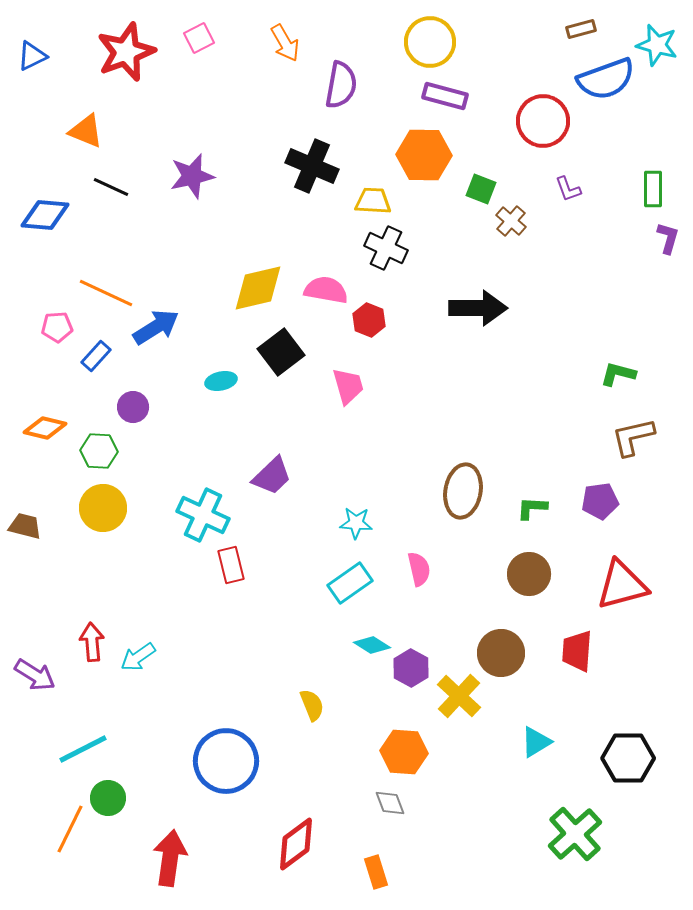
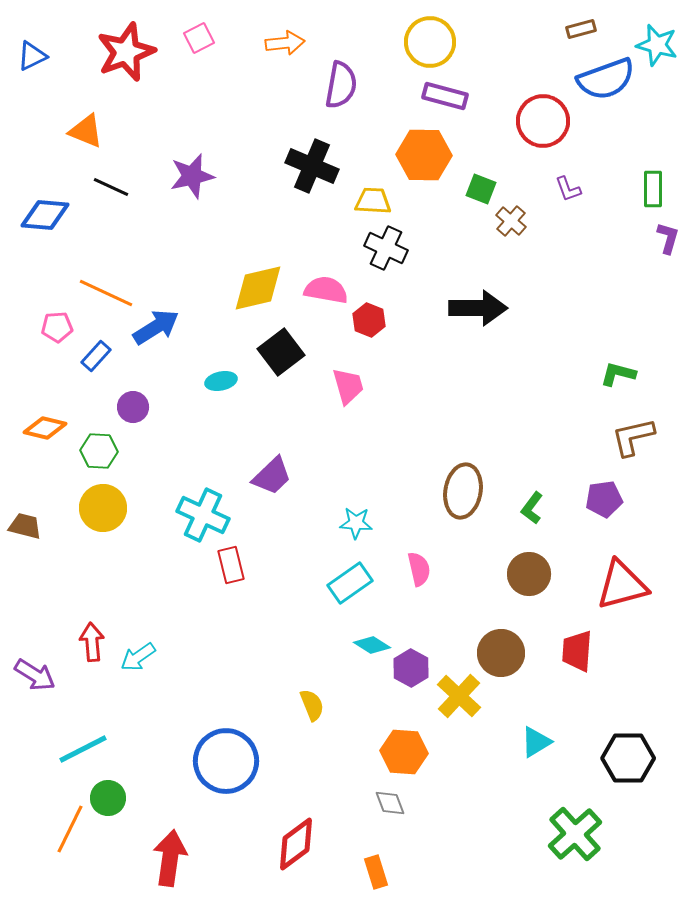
orange arrow at (285, 43): rotated 66 degrees counterclockwise
purple pentagon at (600, 501): moved 4 px right, 2 px up
green L-shape at (532, 508): rotated 56 degrees counterclockwise
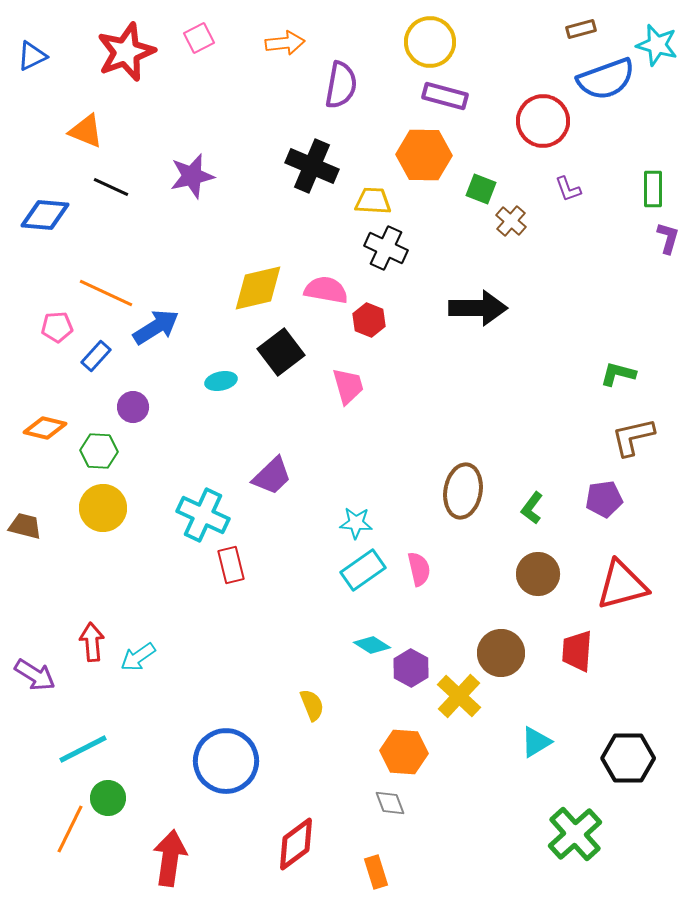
brown circle at (529, 574): moved 9 px right
cyan rectangle at (350, 583): moved 13 px right, 13 px up
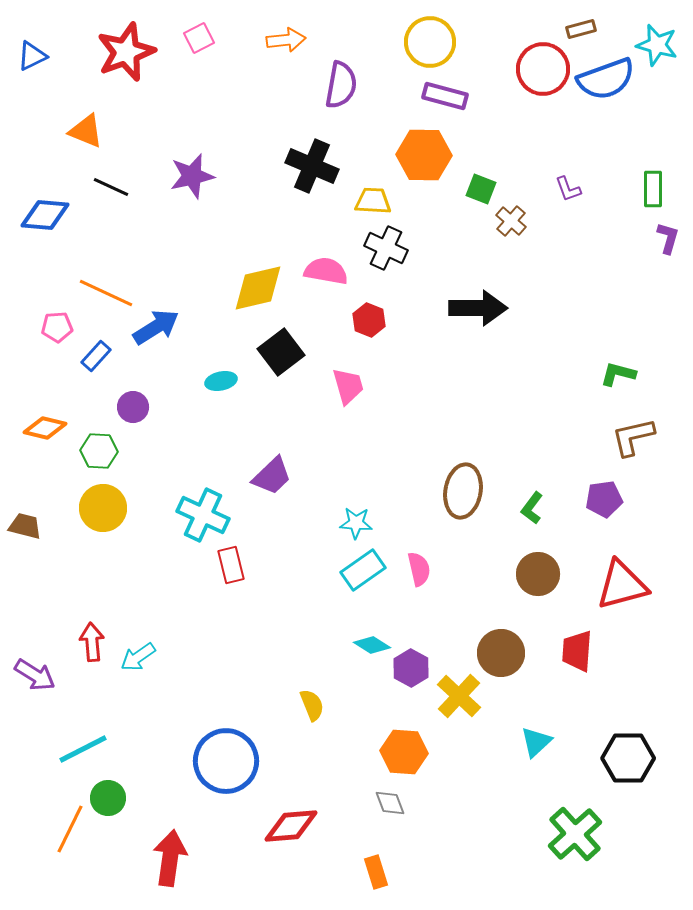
orange arrow at (285, 43): moved 1 px right, 3 px up
red circle at (543, 121): moved 52 px up
pink semicircle at (326, 290): moved 19 px up
cyan triangle at (536, 742): rotated 12 degrees counterclockwise
red diamond at (296, 844): moved 5 px left, 18 px up; rotated 32 degrees clockwise
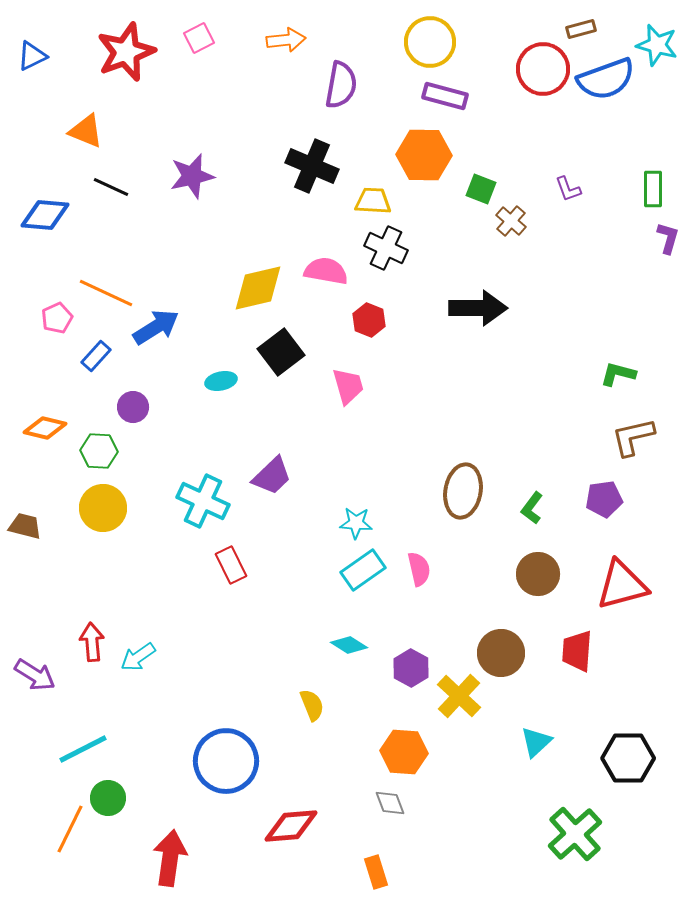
pink pentagon at (57, 327): moved 9 px up; rotated 20 degrees counterclockwise
cyan cross at (203, 515): moved 14 px up
red rectangle at (231, 565): rotated 12 degrees counterclockwise
cyan diamond at (372, 645): moved 23 px left
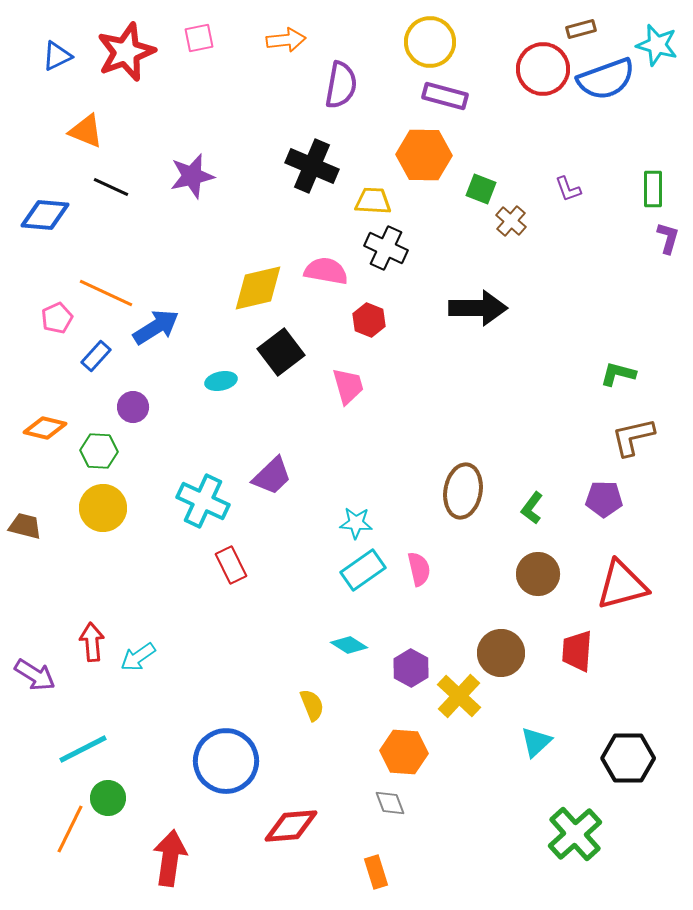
pink square at (199, 38): rotated 16 degrees clockwise
blue triangle at (32, 56): moved 25 px right
purple pentagon at (604, 499): rotated 9 degrees clockwise
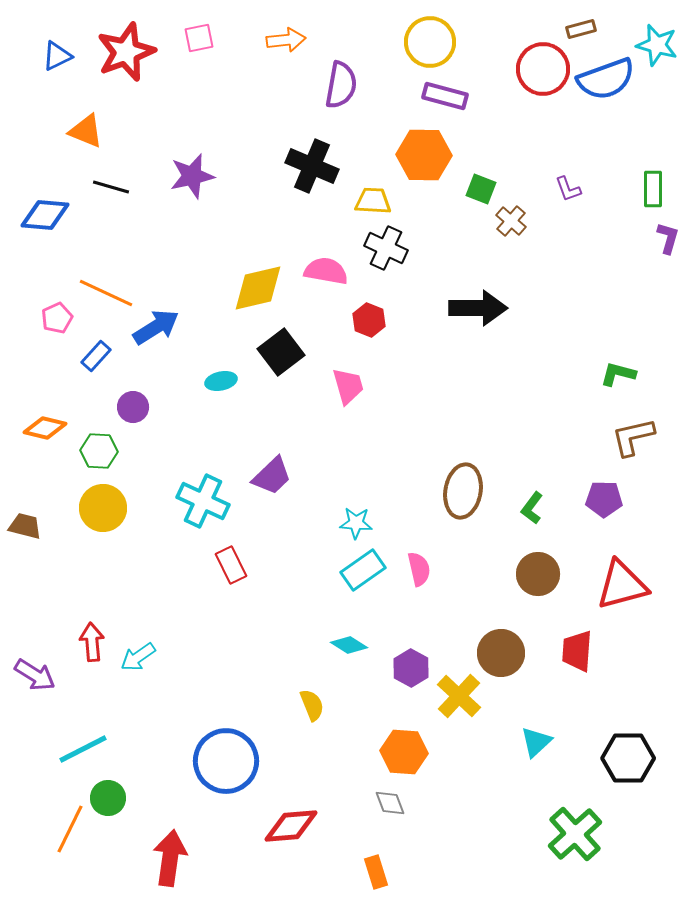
black line at (111, 187): rotated 9 degrees counterclockwise
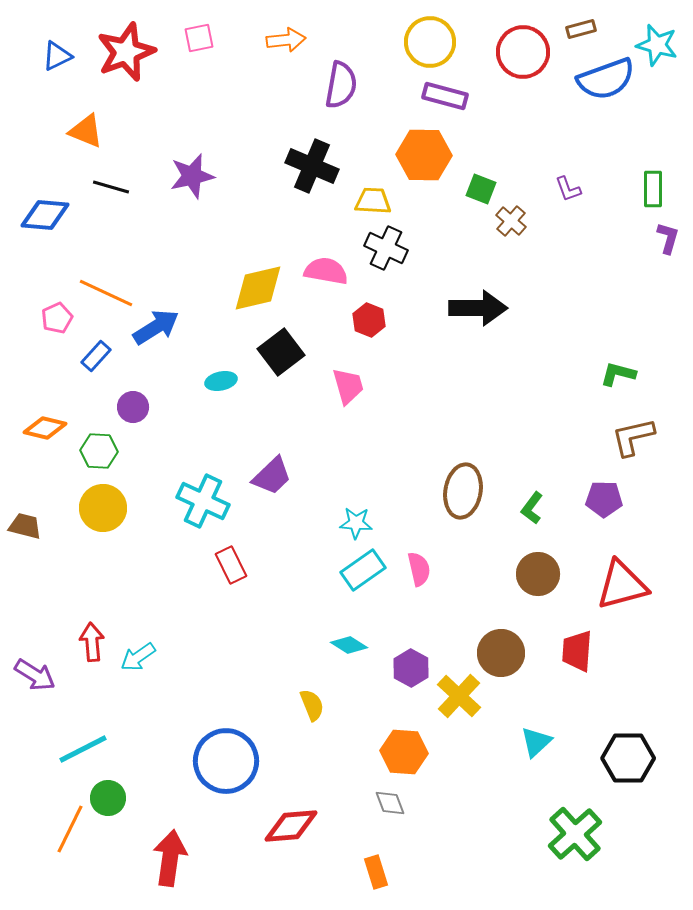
red circle at (543, 69): moved 20 px left, 17 px up
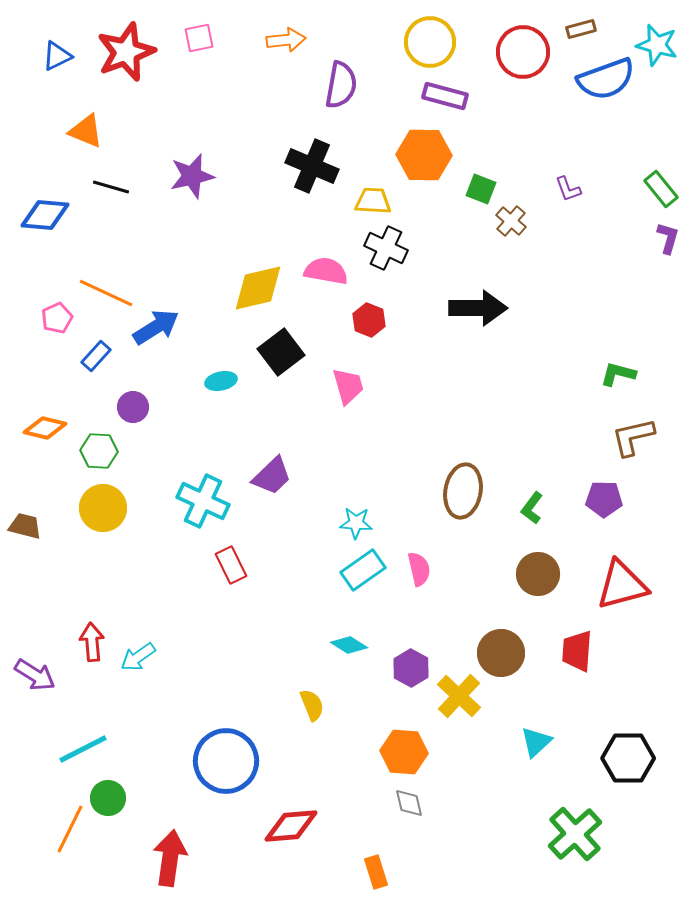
green rectangle at (653, 189): moved 8 px right; rotated 39 degrees counterclockwise
gray diamond at (390, 803): moved 19 px right; rotated 8 degrees clockwise
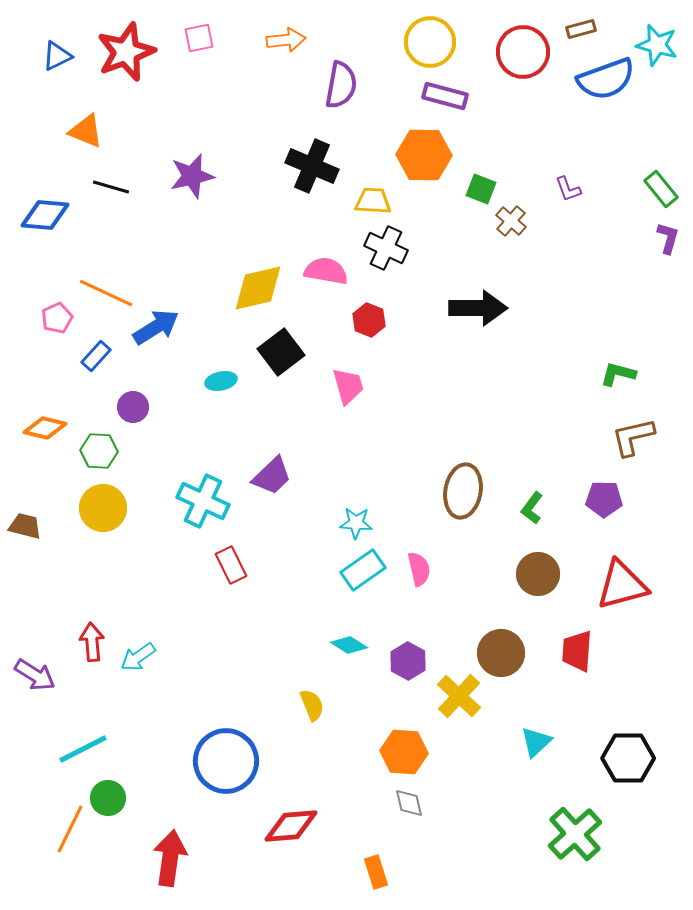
purple hexagon at (411, 668): moved 3 px left, 7 px up
